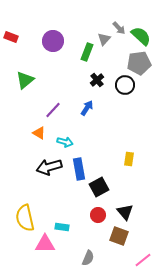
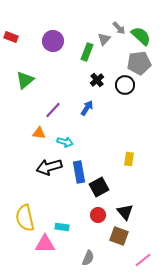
orange triangle: rotated 24 degrees counterclockwise
blue rectangle: moved 3 px down
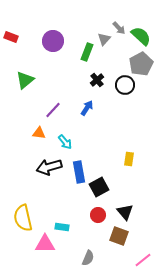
gray pentagon: moved 2 px right, 1 px down; rotated 20 degrees counterclockwise
cyan arrow: rotated 35 degrees clockwise
yellow semicircle: moved 2 px left
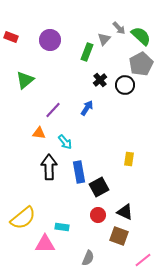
purple circle: moved 3 px left, 1 px up
black cross: moved 3 px right
black arrow: rotated 105 degrees clockwise
black triangle: rotated 24 degrees counterclockwise
yellow semicircle: rotated 116 degrees counterclockwise
